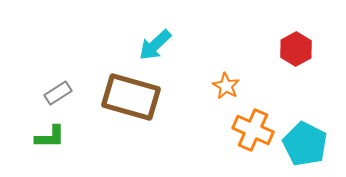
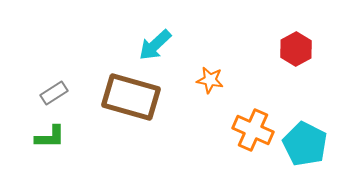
orange star: moved 16 px left, 6 px up; rotated 20 degrees counterclockwise
gray rectangle: moved 4 px left
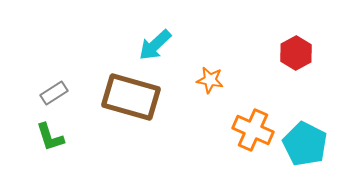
red hexagon: moved 4 px down
green L-shape: rotated 72 degrees clockwise
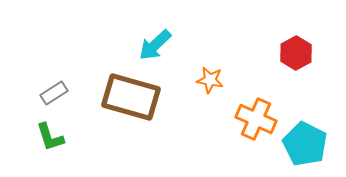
orange cross: moved 3 px right, 11 px up
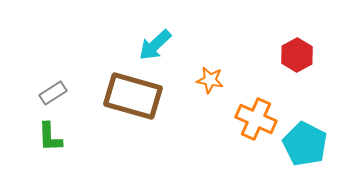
red hexagon: moved 1 px right, 2 px down
gray rectangle: moved 1 px left
brown rectangle: moved 2 px right, 1 px up
green L-shape: rotated 16 degrees clockwise
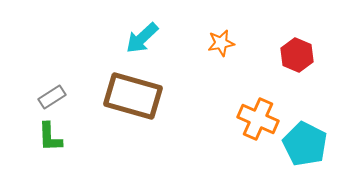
cyan arrow: moved 13 px left, 7 px up
red hexagon: rotated 8 degrees counterclockwise
orange star: moved 11 px right, 37 px up; rotated 20 degrees counterclockwise
gray rectangle: moved 1 px left, 4 px down
orange cross: moved 2 px right
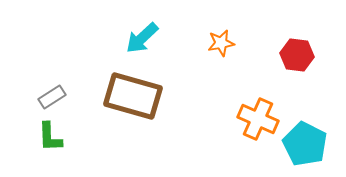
red hexagon: rotated 16 degrees counterclockwise
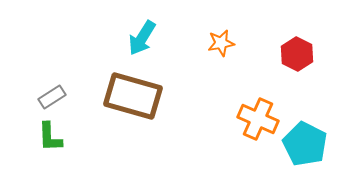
cyan arrow: rotated 15 degrees counterclockwise
red hexagon: moved 1 px up; rotated 20 degrees clockwise
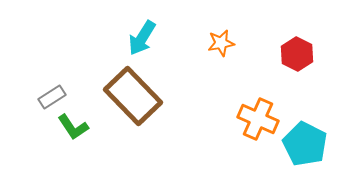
brown rectangle: rotated 30 degrees clockwise
green L-shape: moved 23 px right, 10 px up; rotated 32 degrees counterclockwise
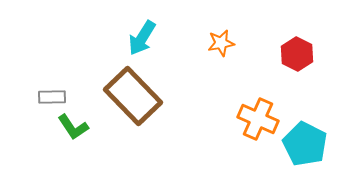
gray rectangle: rotated 32 degrees clockwise
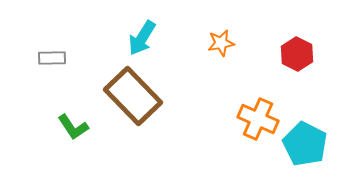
gray rectangle: moved 39 px up
